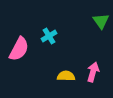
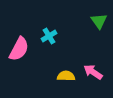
green triangle: moved 2 px left
pink arrow: rotated 72 degrees counterclockwise
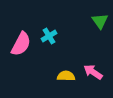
green triangle: moved 1 px right
pink semicircle: moved 2 px right, 5 px up
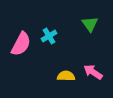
green triangle: moved 10 px left, 3 px down
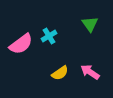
pink semicircle: rotated 25 degrees clockwise
pink arrow: moved 3 px left
yellow semicircle: moved 6 px left, 3 px up; rotated 144 degrees clockwise
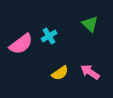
green triangle: rotated 12 degrees counterclockwise
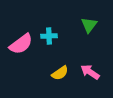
green triangle: moved 1 px left, 1 px down; rotated 24 degrees clockwise
cyan cross: rotated 28 degrees clockwise
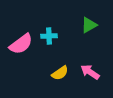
green triangle: rotated 24 degrees clockwise
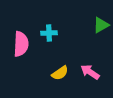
green triangle: moved 12 px right
cyan cross: moved 3 px up
pink semicircle: rotated 50 degrees counterclockwise
